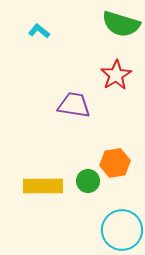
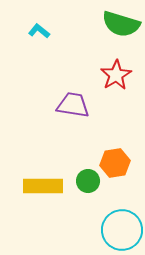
purple trapezoid: moved 1 px left
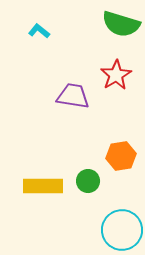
purple trapezoid: moved 9 px up
orange hexagon: moved 6 px right, 7 px up
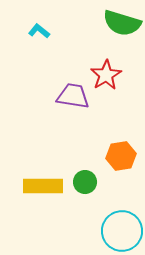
green semicircle: moved 1 px right, 1 px up
red star: moved 10 px left
green circle: moved 3 px left, 1 px down
cyan circle: moved 1 px down
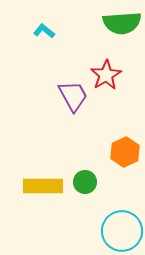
green semicircle: rotated 21 degrees counterclockwise
cyan L-shape: moved 5 px right
purple trapezoid: rotated 52 degrees clockwise
orange hexagon: moved 4 px right, 4 px up; rotated 16 degrees counterclockwise
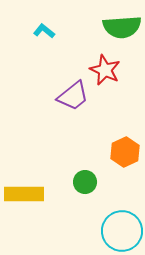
green semicircle: moved 4 px down
red star: moved 1 px left, 5 px up; rotated 16 degrees counterclockwise
purple trapezoid: rotated 80 degrees clockwise
yellow rectangle: moved 19 px left, 8 px down
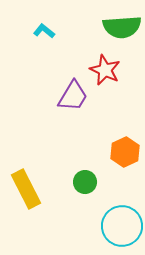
purple trapezoid: rotated 20 degrees counterclockwise
yellow rectangle: moved 2 px right, 5 px up; rotated 63 degrees clockwise
cyan circle: moved 5 px up
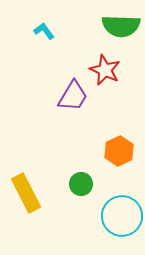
green semicircle: moved 1 px left, 1 px up; rotated 6 degrees clockwise
cyan L-shape: rotated 15 degrees clockwise
orange hexagon: moved 6 px left, 1 px up
green circle: moved 4 px left, 2 px down
yellow rectangle: moved 4 px down
cyan circle: moved 10 px up
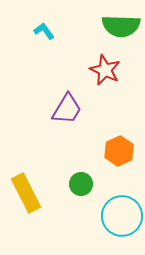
purple trapezoid: moved 6 px left, 13 px down
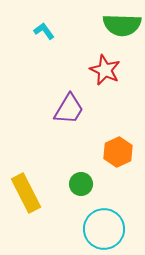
green semicircle: moved 1 px right, 1 px up
purple trapezoid: moved 2 px right
orange hexagon: moved 1 px left, 1 px down
cyan circle: moved 18 px left, 13 px down
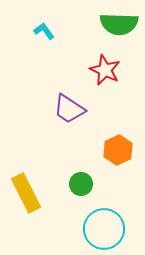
green semicircle: moved 3 px left, 1 px up
purple trapezoid: rotated 92 degrees clockwise
orange hexagon: moved 2 px up
